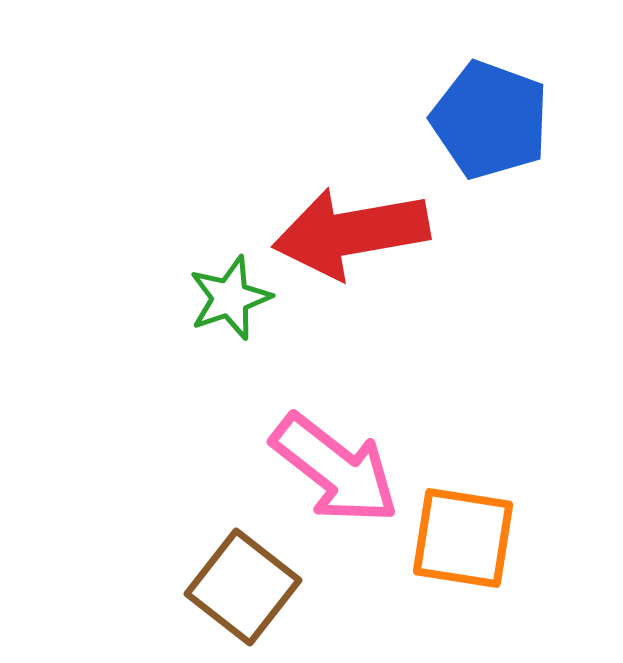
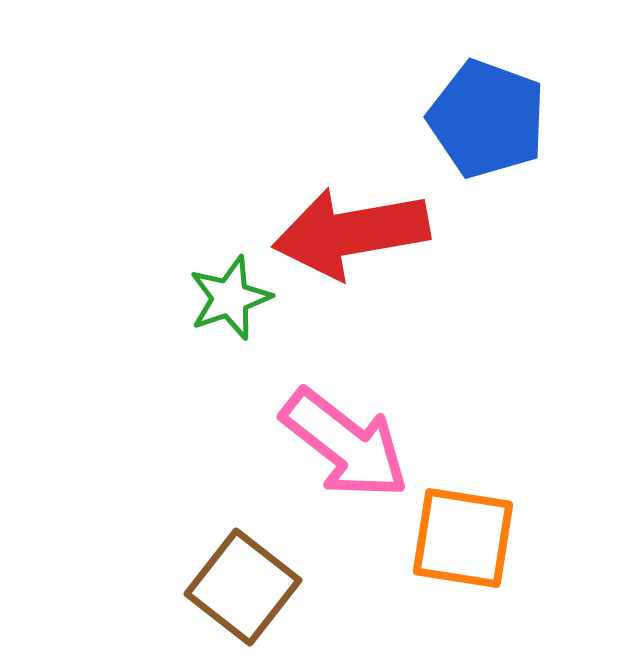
blue pentagon: moved 3 px left, 1 px up
pink arrow: moved 10 px right, 25 px up
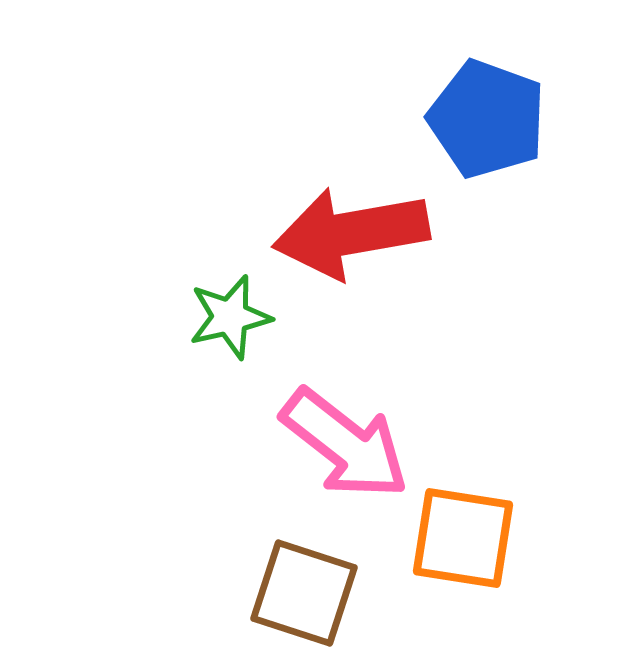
green star: moved 19 px down; rotated 6 degrees clockwise
brown square: moved 61 px right, 6 px down; rotated 20 degrees counterclockwise
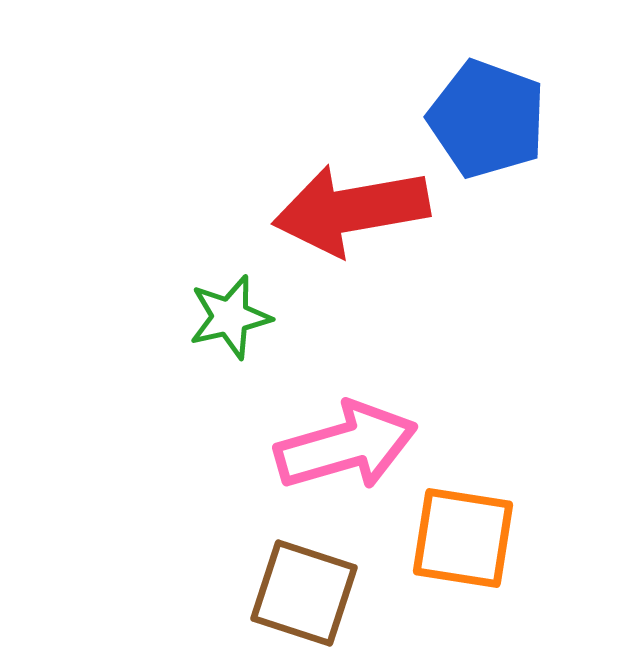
red arrow: moved 23 px up
pink arrow: moved 1 px right, 2 px down; rotated 54 degrees counterclockwise
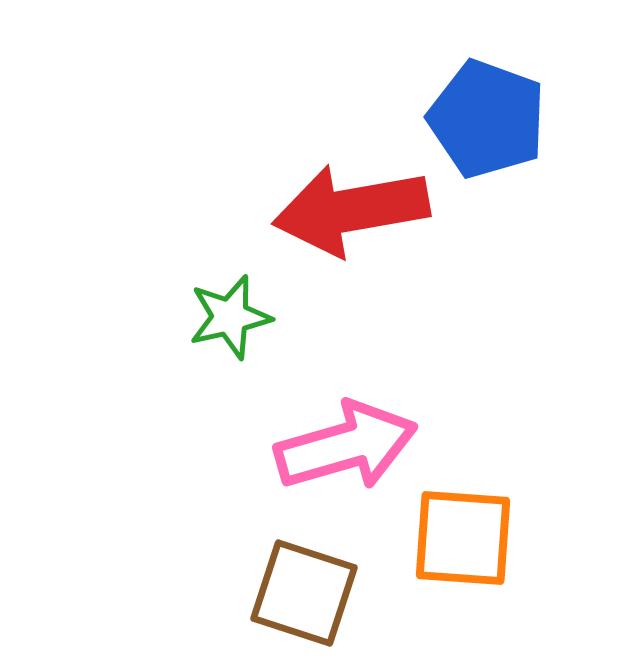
orange square: rotated 5 degrees counterclockwise
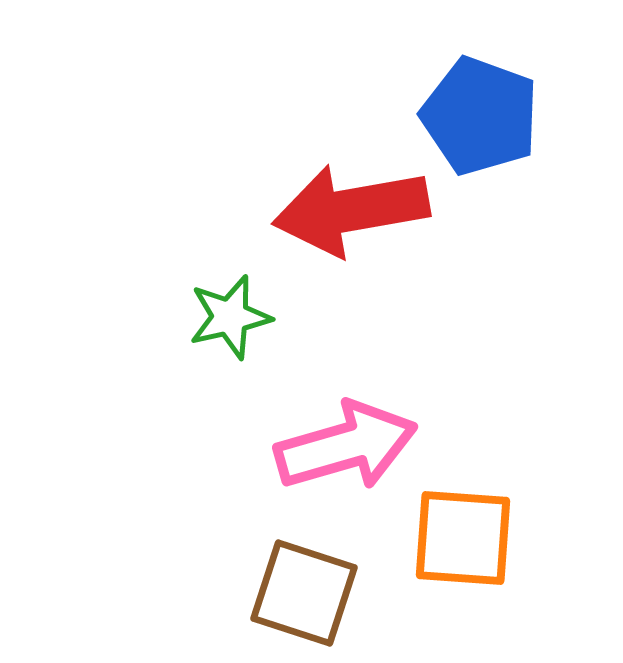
blue pentagon: moved 7 px left, 3 px up
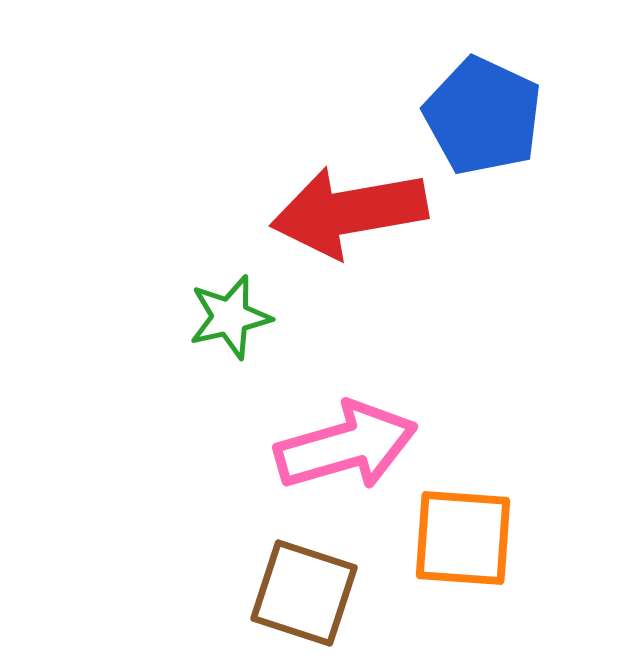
blue pentagon: moved 3 px right; rotated 5 degrees clockwise
red arrow: moved 2 px left, 2 px down
